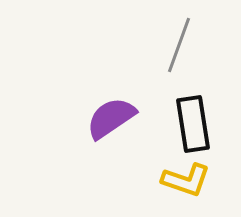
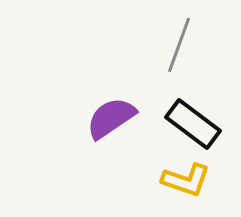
black rectangle: rotated 44 degrees counterclockwise
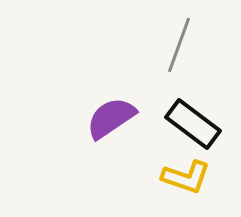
yellow L-shape: moved 3 px up
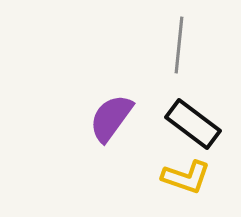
gray line: rotated 14 degrees counterclockwise
purple semicircle: rotated 20 degrees counterclockwise
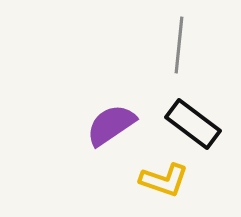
purple semicircle: moved 7 px down; rotated 20 degrees clockwise
yellow L-shape: moved 22 px left, 3 px down
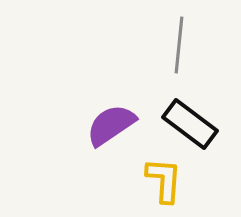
black rectangle: moved 3 px left
yellow L-shape: rotated 105 degrees counterclockwise
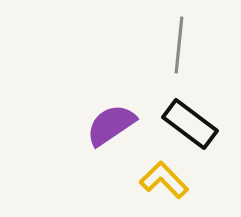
yellow L-shape: rotated 48 degrees counterclockwise
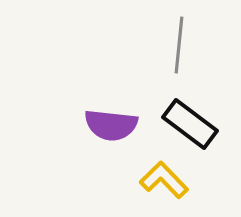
purple semicircle: rotated 140 degrees counterclockwise
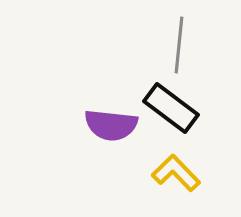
black rectangle: moved 19 px left, 16 px up
yellow L-shape: moved 12 px right, 7 px up
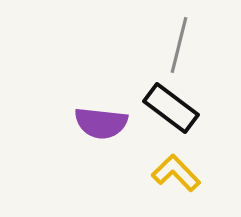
gray line: rotated 8 degrees clockwise
purple semicircle: moved 10 px left, 2 px up
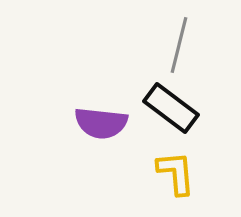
yellow L-shape: rotated 39 degrees clockwise
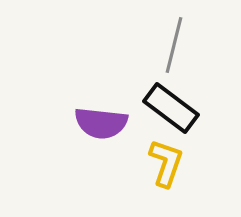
gray line: moved 5 px left
yellow L-shape: moved 10 px left, 10 px up; rotated 24 degrees clockwise
